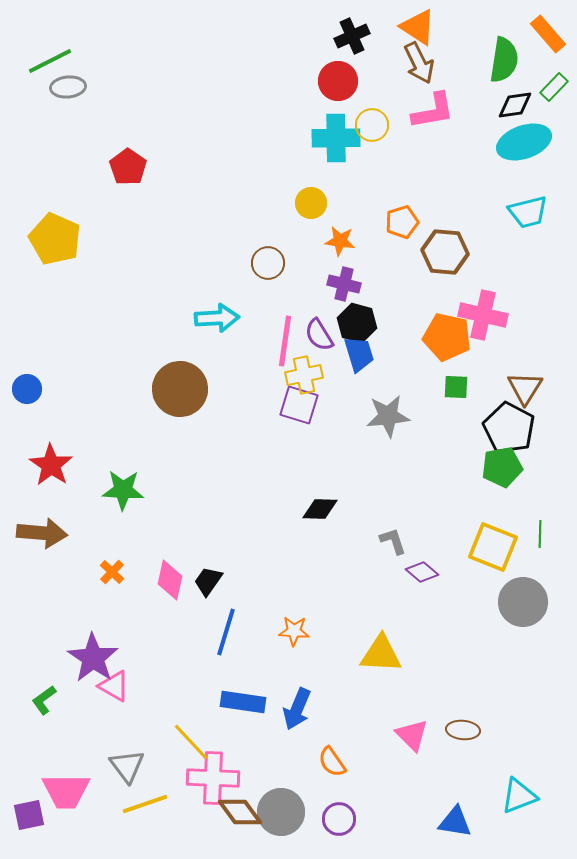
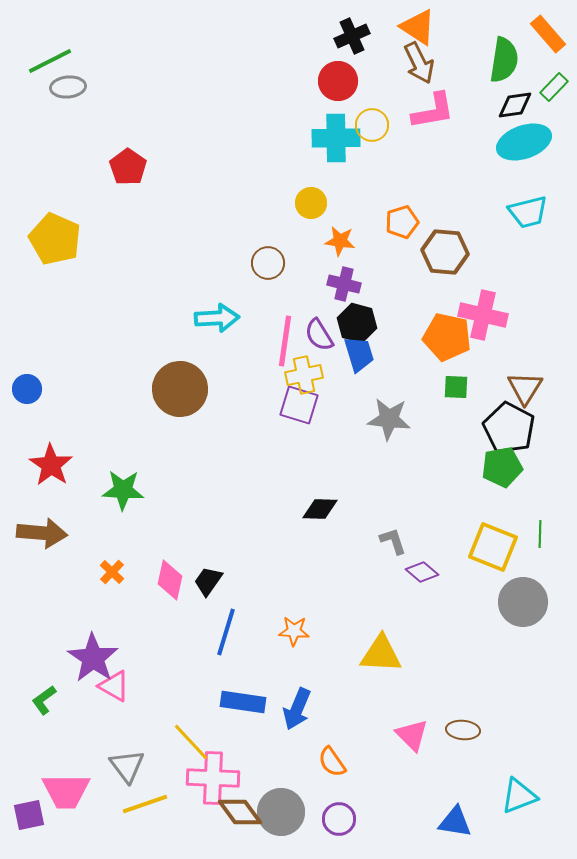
gray star at (388, 416): moved 1 px right, 3 px down; rotated 12 degrees clockwise
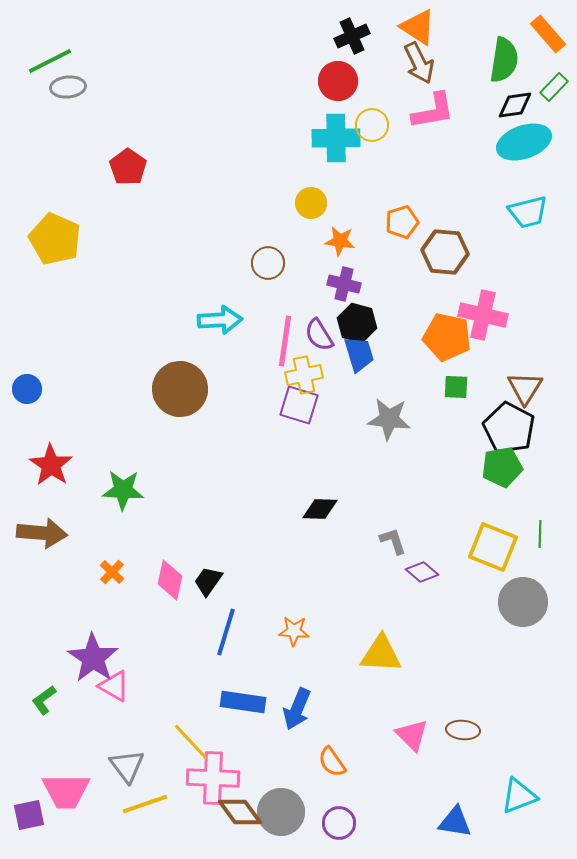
cyan arrow at (217, 318): moved 3 px right, 2 px down
purple circle at (339, 819): moved 4 px down
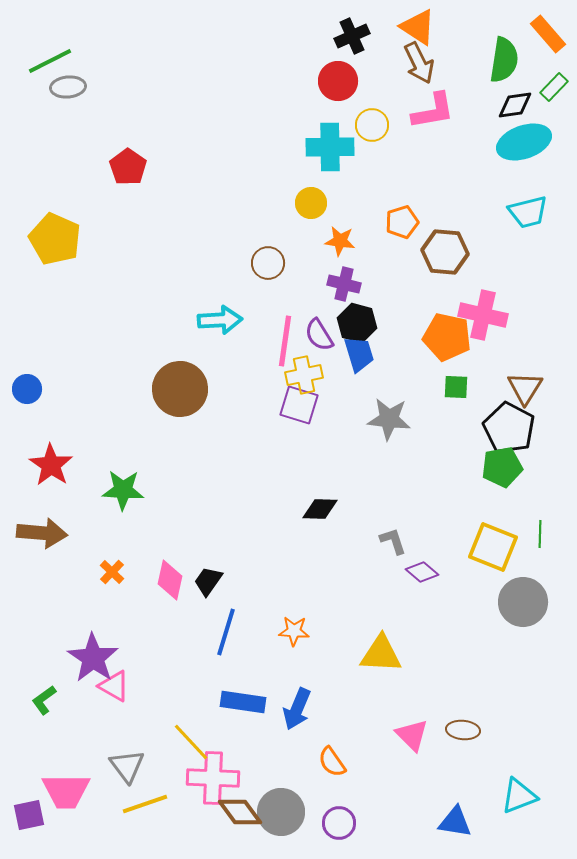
cyan cross at (336, 138): moved 6 px left, 9 px down
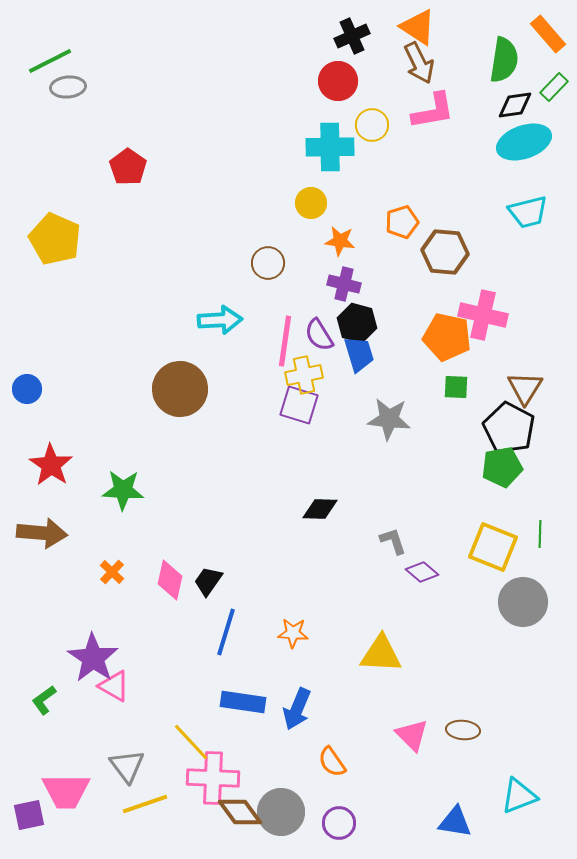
orange star at (294, 631): moved 1 px left, 2 px down
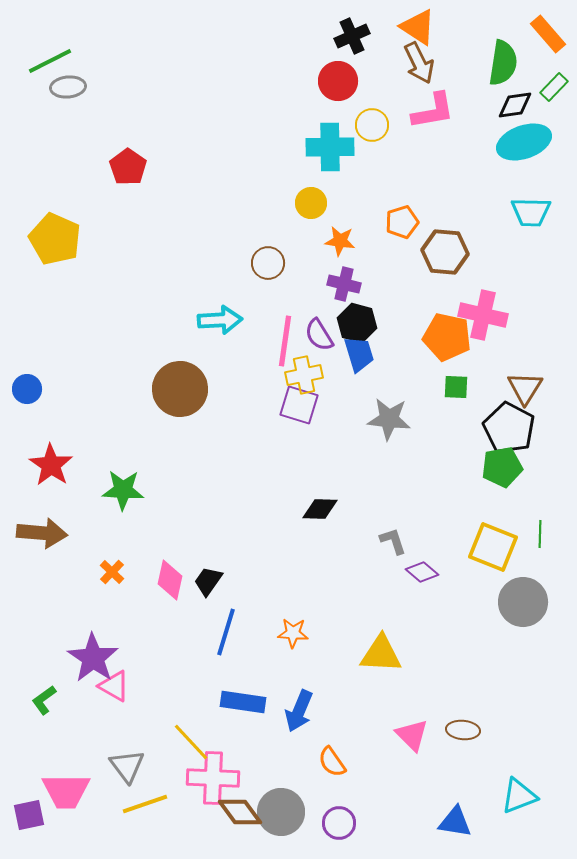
green semicircle at (504, 60): moved 1 px left, 3 px down
cyan trapezoid at (528, 212): moved 3 px right; rotated 15 degrees clockwise
blue arrow at (297, 709): moved 2 px right, 2 px down
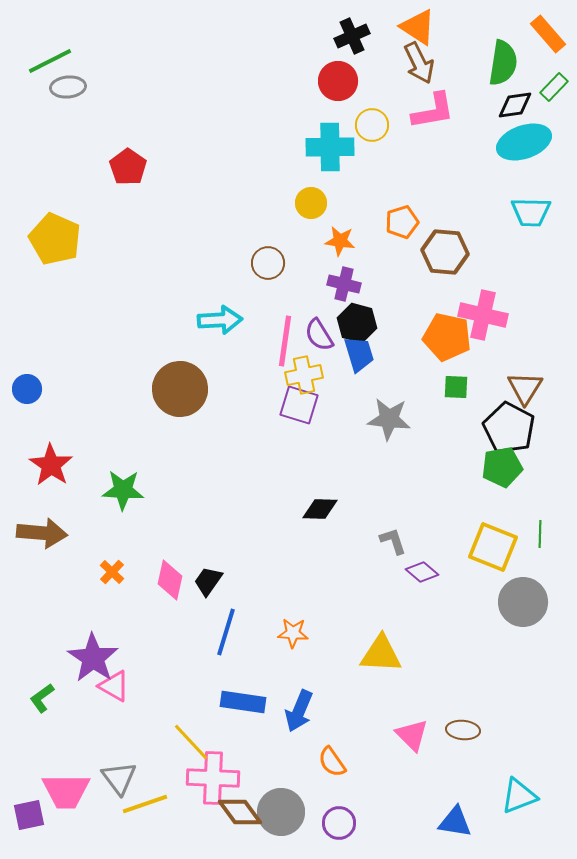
green L-shape at (44, 700): moved 2 px left, 2 px up
gray triangle at (127, 766): moved 8 px left, 12 px down
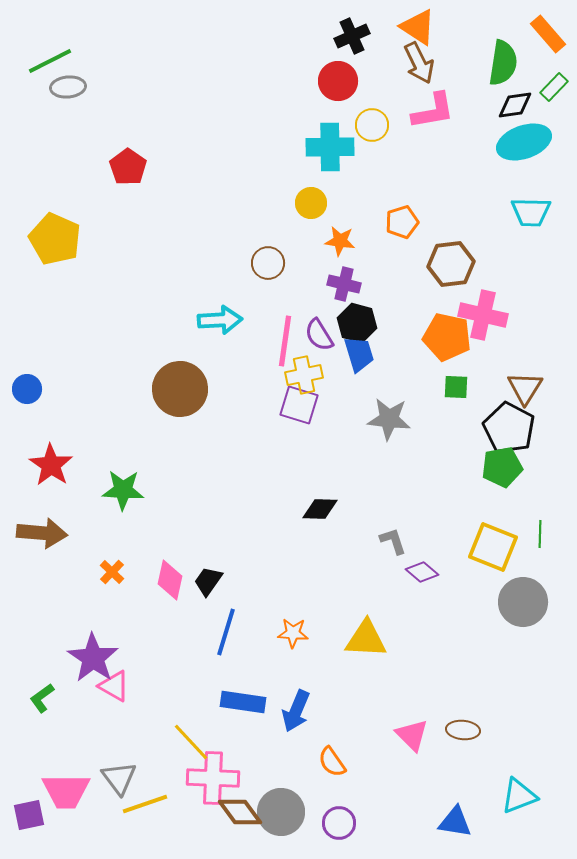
brown hexagon at (445, 252): moved 6 px right, 12 px down; rotated 12 degrees counterclockwise
yellow triangle at (381, 654): moved 15 px left, 15 px up
blue arrow at (299, 711): moved 3 px left
